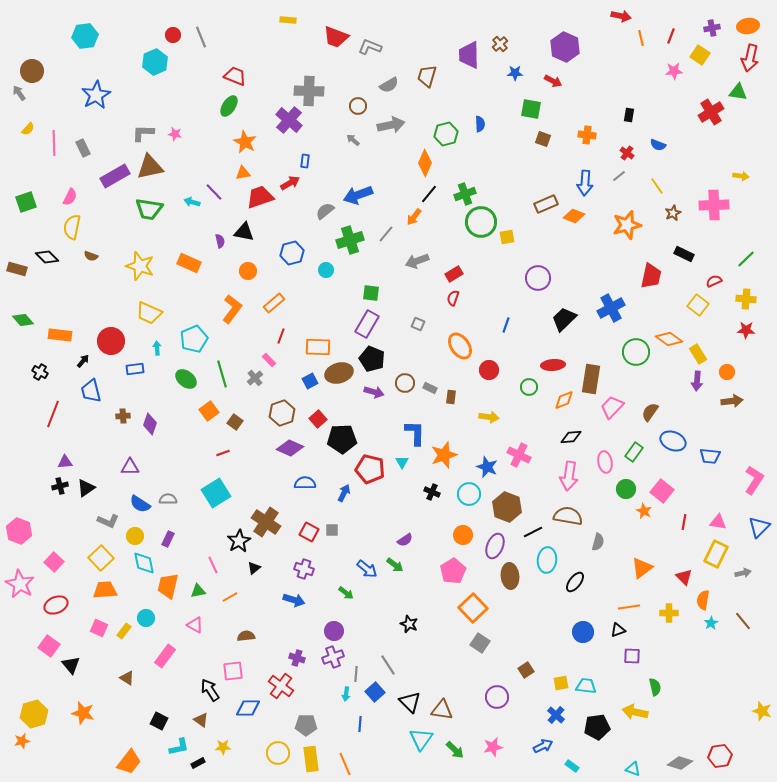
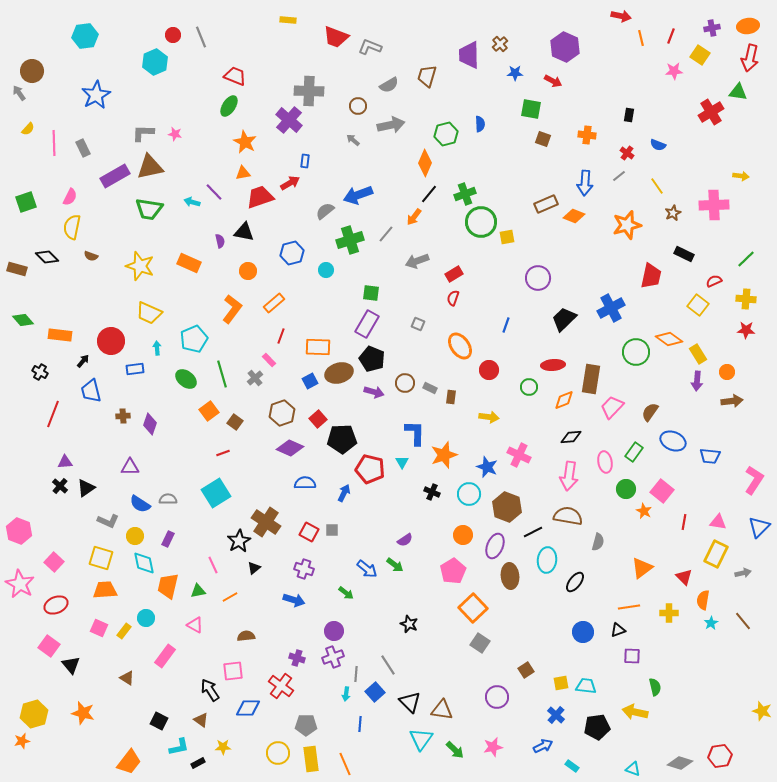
black cross at (60, 486): rotated 35 degrees counterclockwise
yellow square at (101, 558): rotated 30 degrees counterclockwise
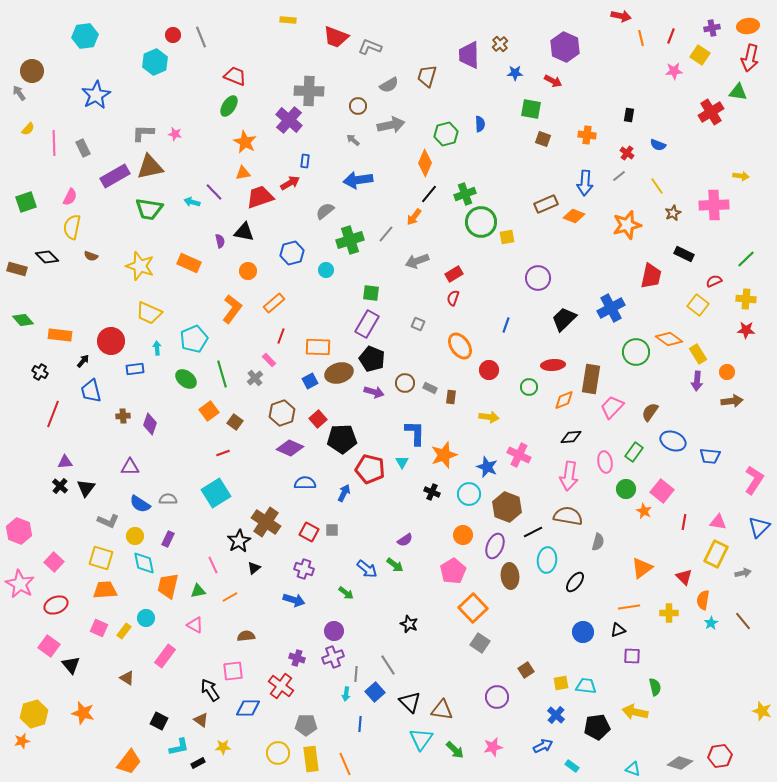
blue arrow at (358, 195): moved 15 px up; rotated 12 degrees clockwise
black triangle at (86, 488): rotated 18 degrees counterclockwise
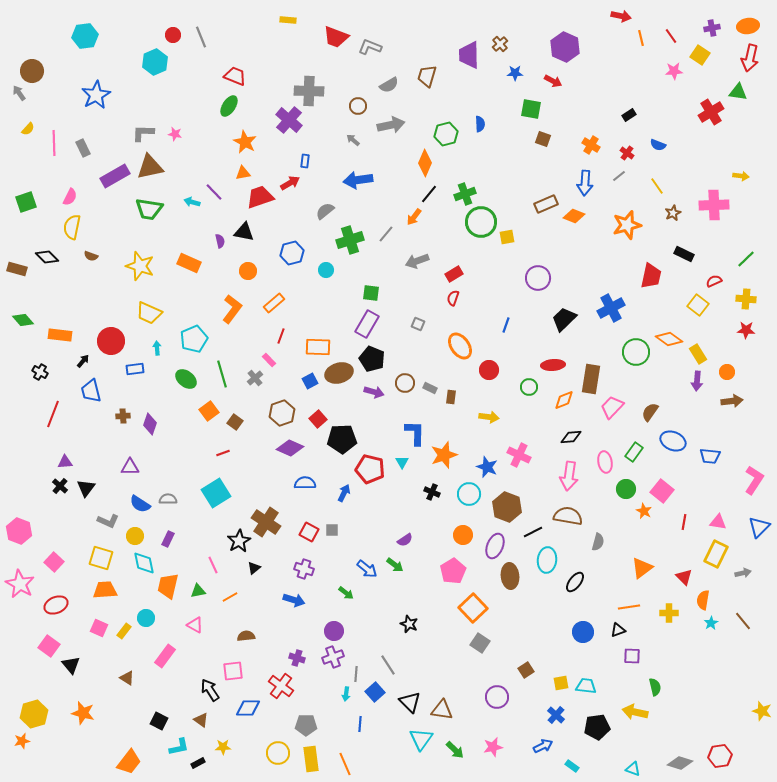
red line at (671, 36): rotated 56 degrees counterclockwise
black rectangle at (629, 115): rotated 48 degrees clockwise
orange cross at (587, 135): moved 4 px right, 10 px down; rotated 24 degrees clockwise
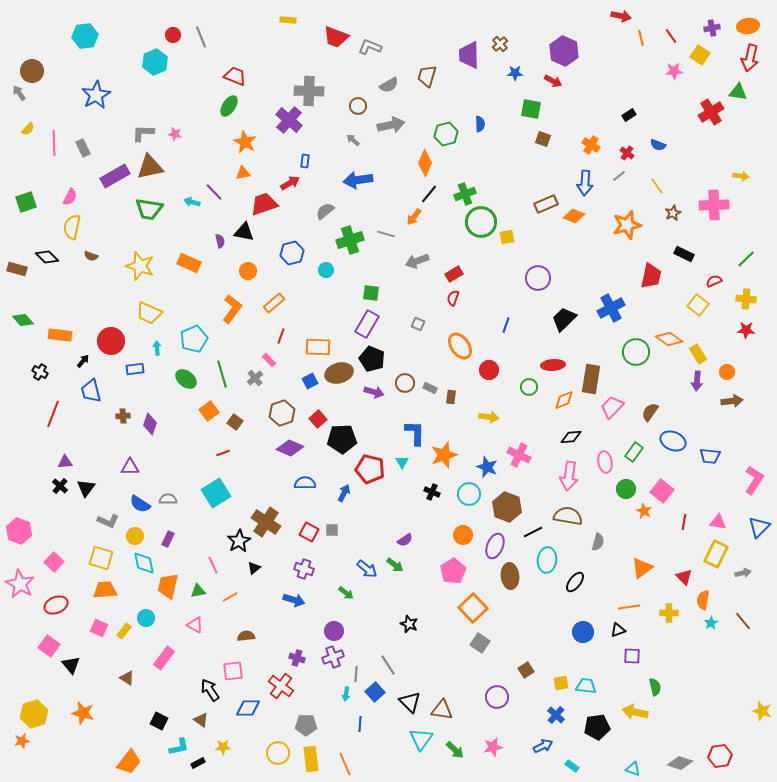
purple hexagon at (565, 47): moved 1 px left, 4 px down
red trapezoid at (260, 197): moved 4 px right, 7 px down
gray line at (386, 234): rotated 66 degrees clockwise
pink rectangle at (165, 656): moved 1 px left, 2 px down
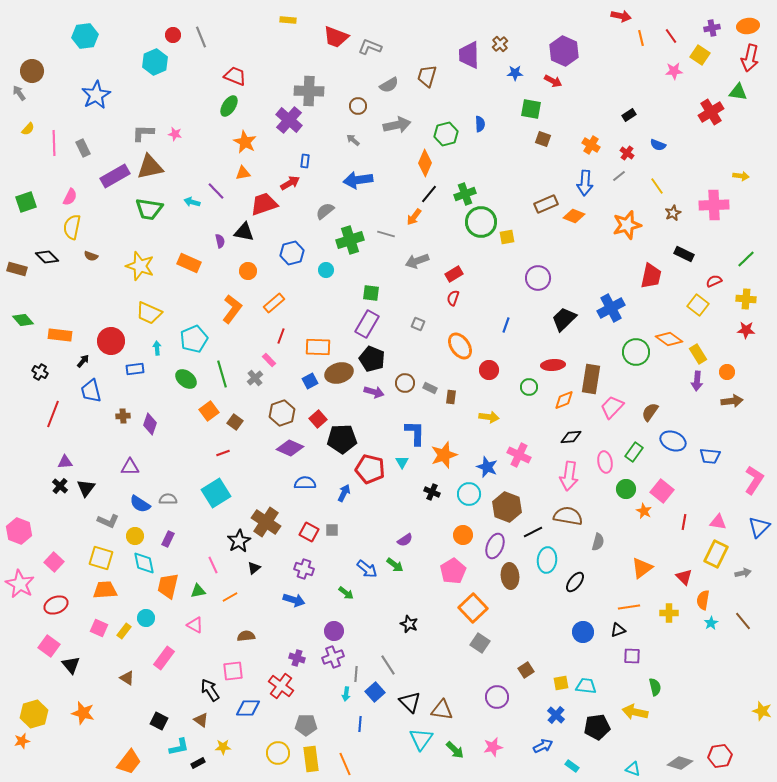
gray arrow at (391, 125): moved 6 px right
purple line at (214, 192): moved 2 px right, 1 px up
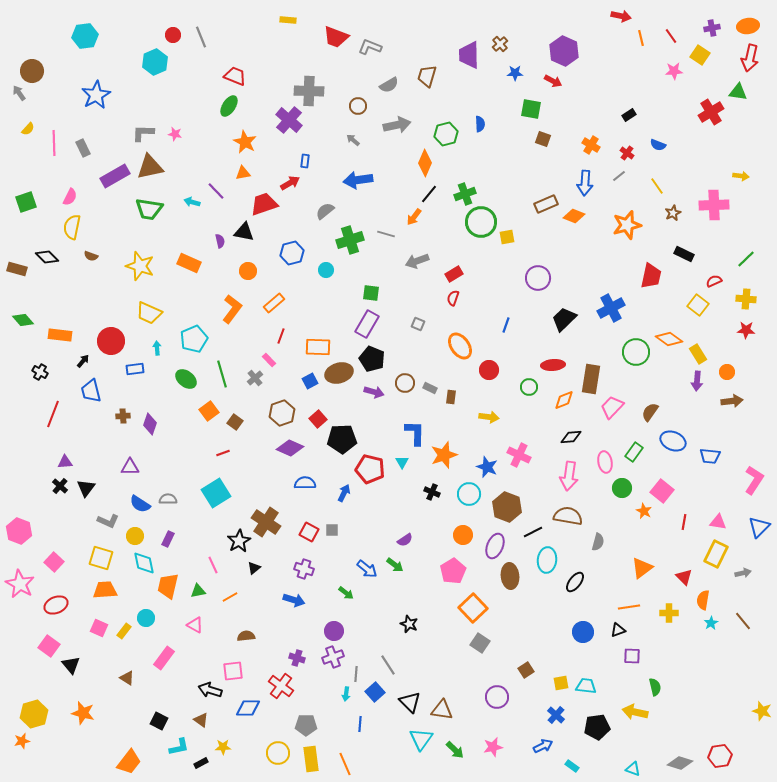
green circle at (626, 489): moved 4 px left, 1 px up
black arrow at (210, 690): rotated 40 degrees counterclockwise
black rectangle at (198, 763): moved 3 px right
